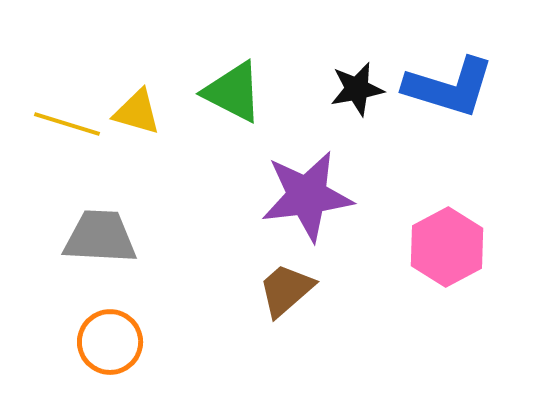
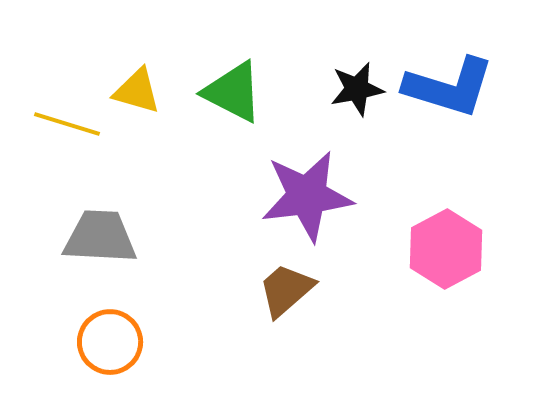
yellow triangle: moved 21 px up
pink hexagon: moved 1 px left, 2 px down
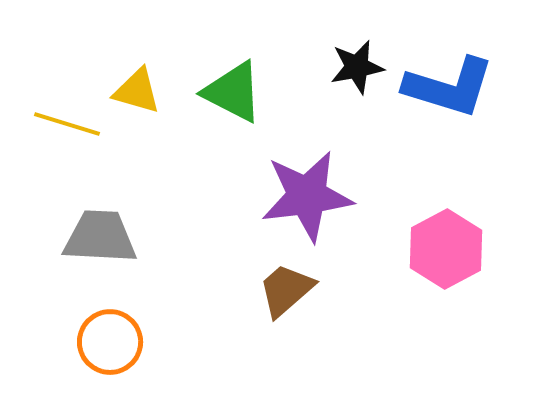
black star: moved 22 px up
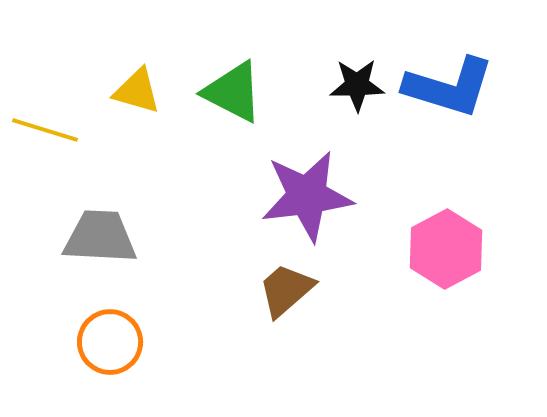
black star: moved 18 px down; rotated 10 degrees clockwise
yellow line: moved 22 px left, 6 px down
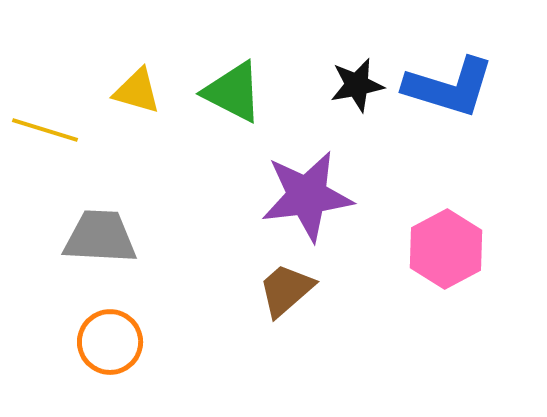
black star: rotated 10 degrees counterclockwise
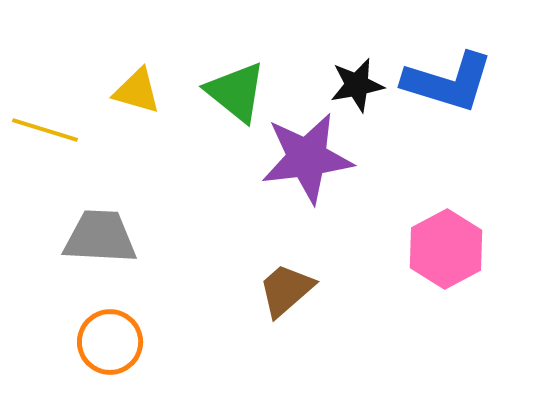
blue L-shape: moved 1 px left, 5 px up
green triangle: moved 3 px right; rotated 12 degrees clockwise
purple star: moved 38 px up
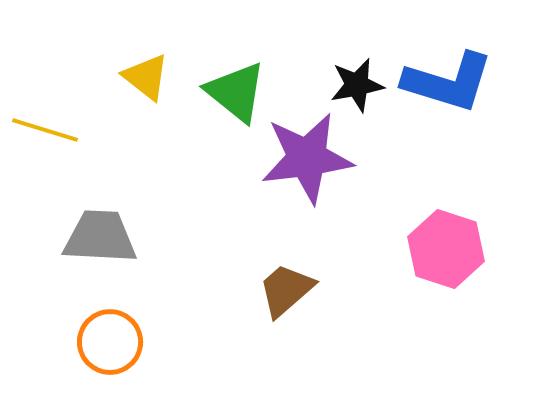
yellow triangle: moved 9 px right, 14 px up; rotated 22 degrees clockwise
pink hexagon: rotated 14 degrees counterclockwise
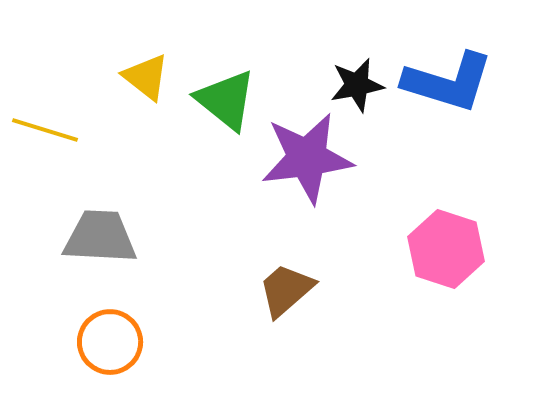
green triangle: moved 10 px left, 8 px down
